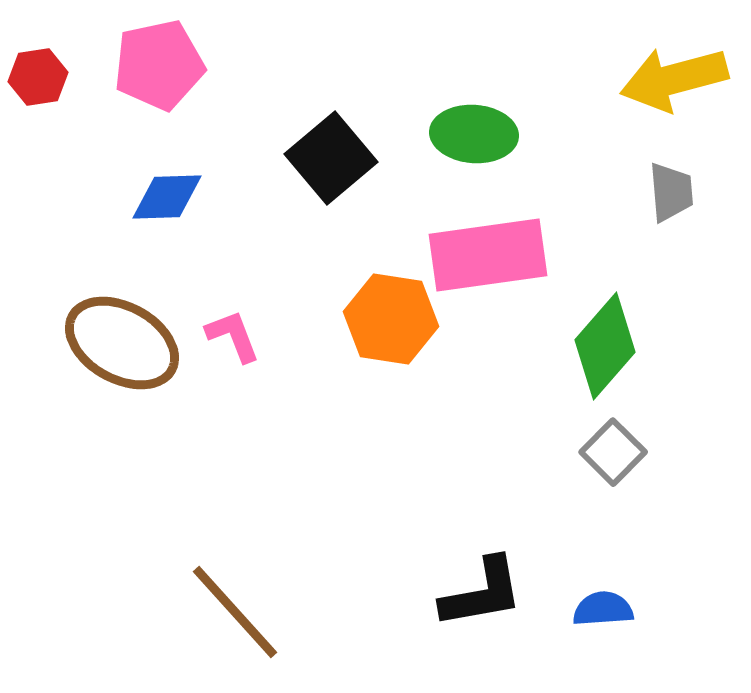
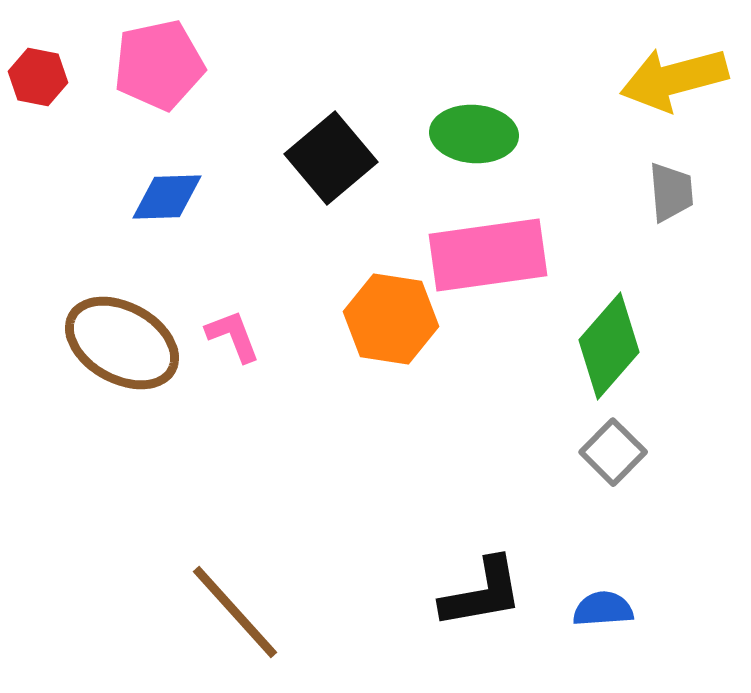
red hexagon: rotated 20 degrees clockwise
green diamond: moved 4 px right
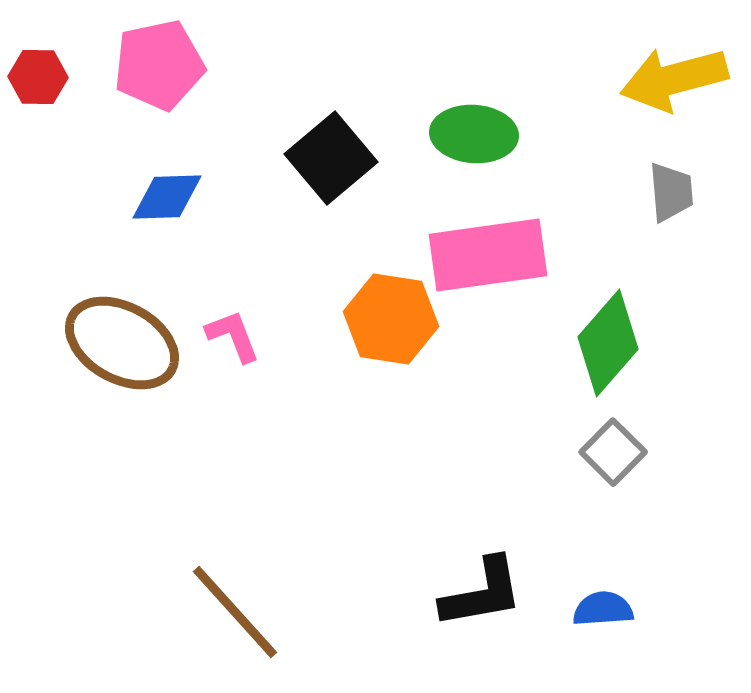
red hexagon: rotated 10 degrees counterclockwise
green diamond: moved 1 px left, 3 px up
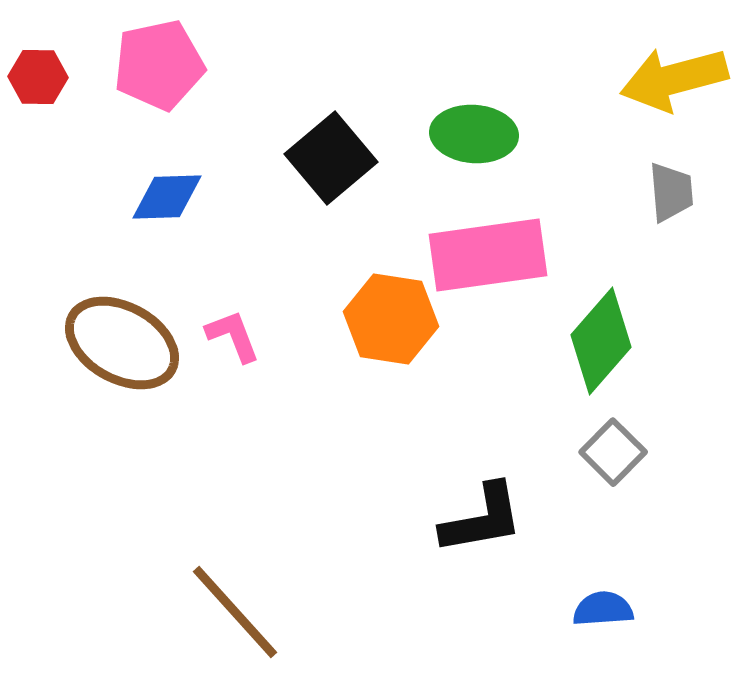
green diamond: moved 7 px left, 2 px up
black L-shape: moved 74 px up
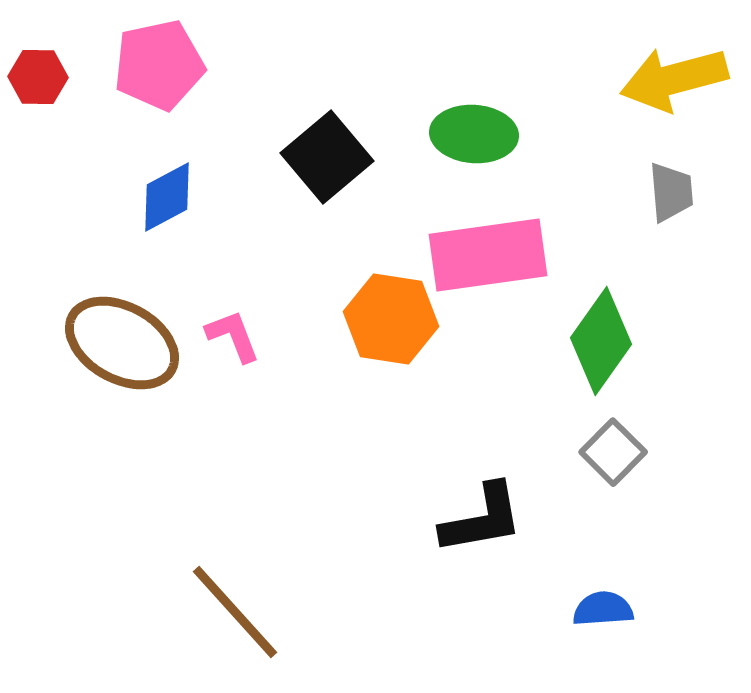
black square: moved 4 px left, 1 px up
blue diamond: rotated 26 degrees counterclockwise
green diamond: rotated 6 degrees counterclockwise
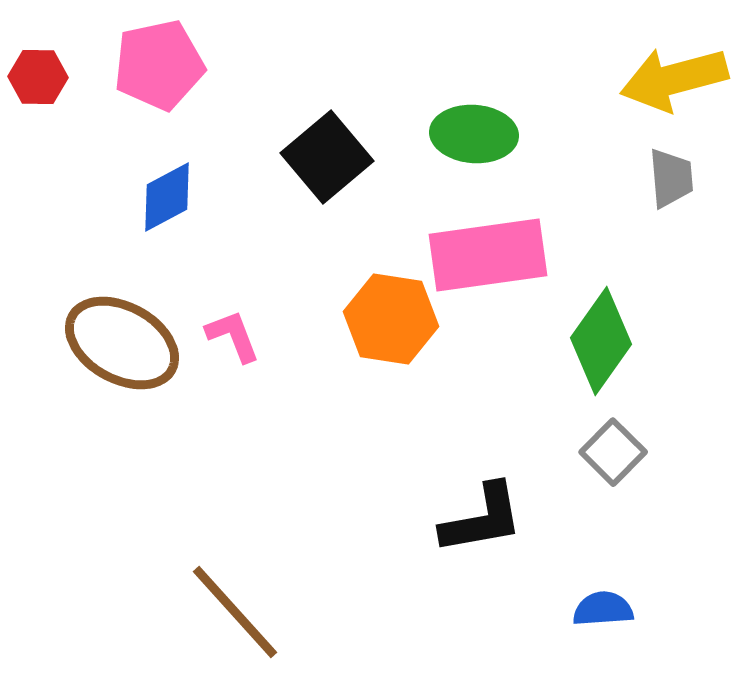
gray trapezoid: moved 14 px up
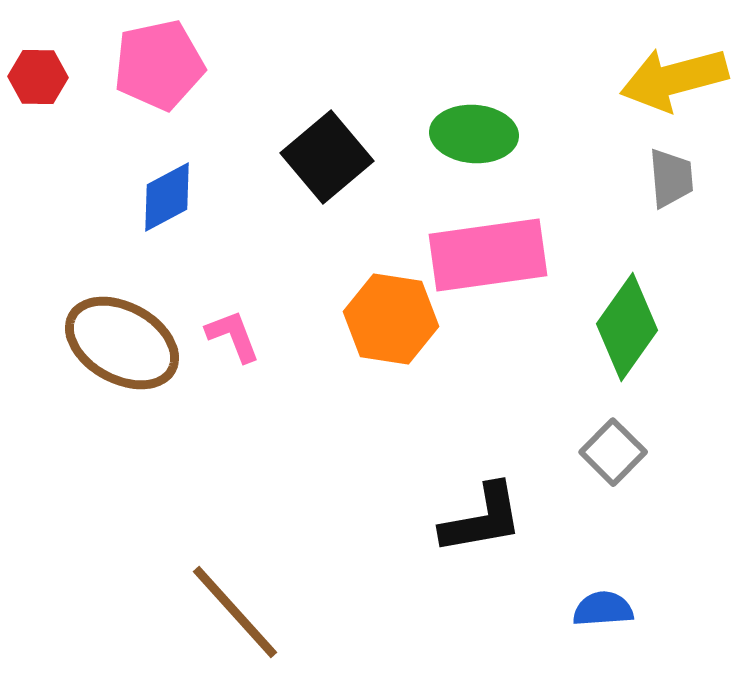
green diamond: moved 26 px right, 14 px up
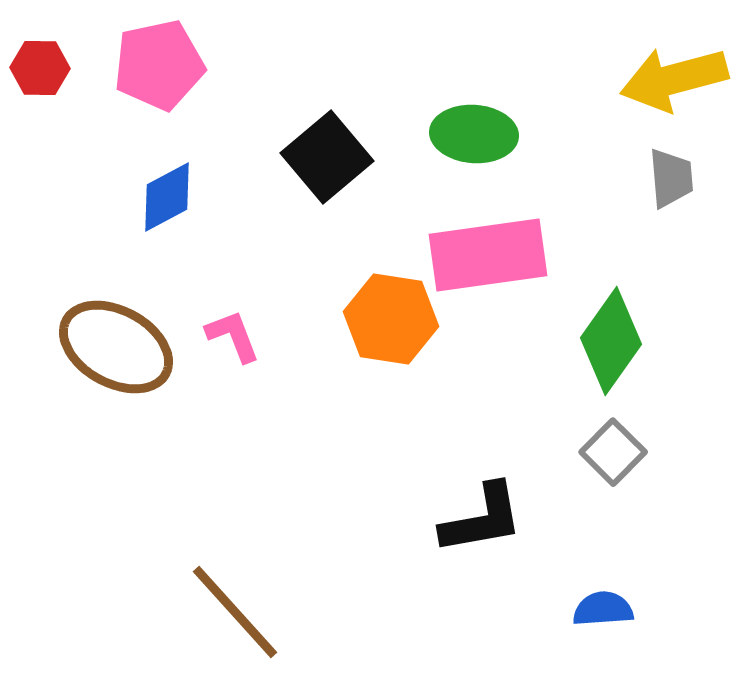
red hexagon: moved 2 px right, 9 px up
green diamond: moved 16 px left, 14 px down
brown ellipse: moved 6 px left, 4 px down
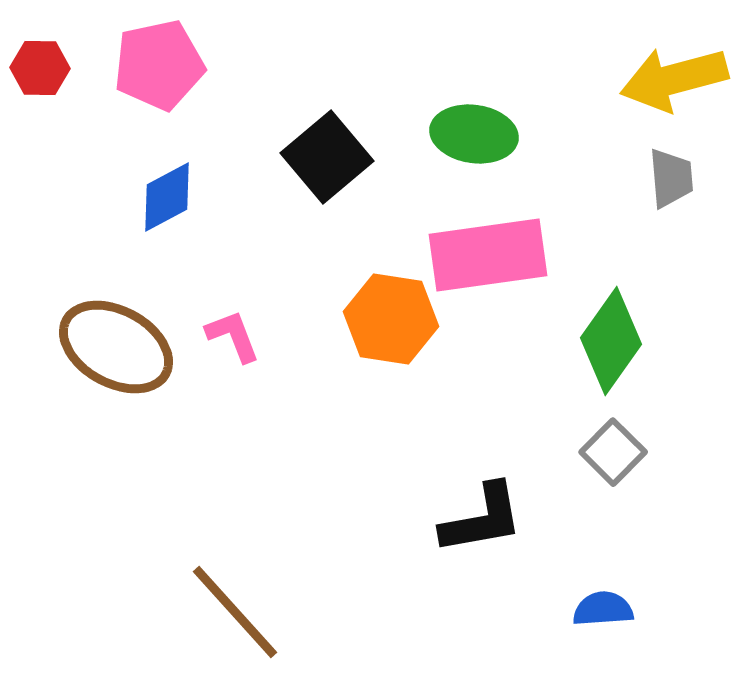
green ellipse: rotated 4 degrees clockwise
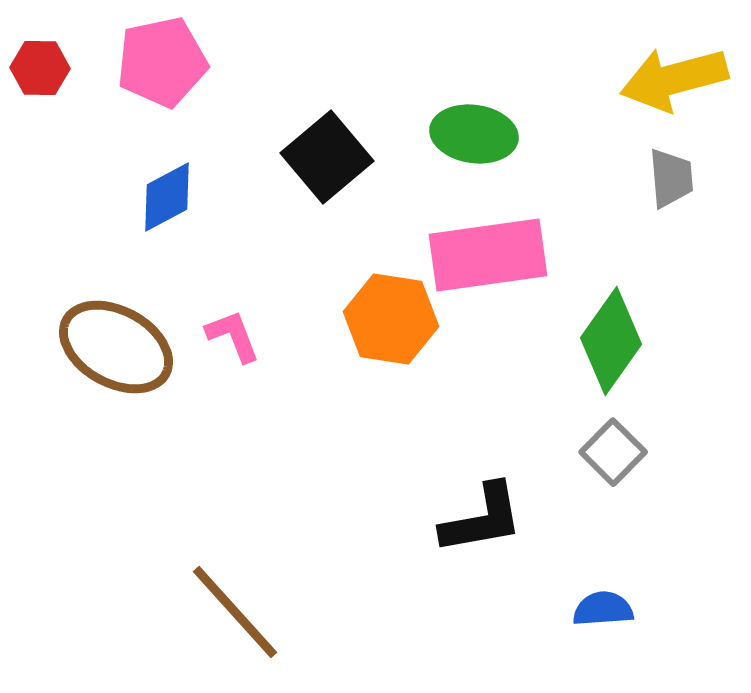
pink pentagon: moved 3 px right, 3 px up
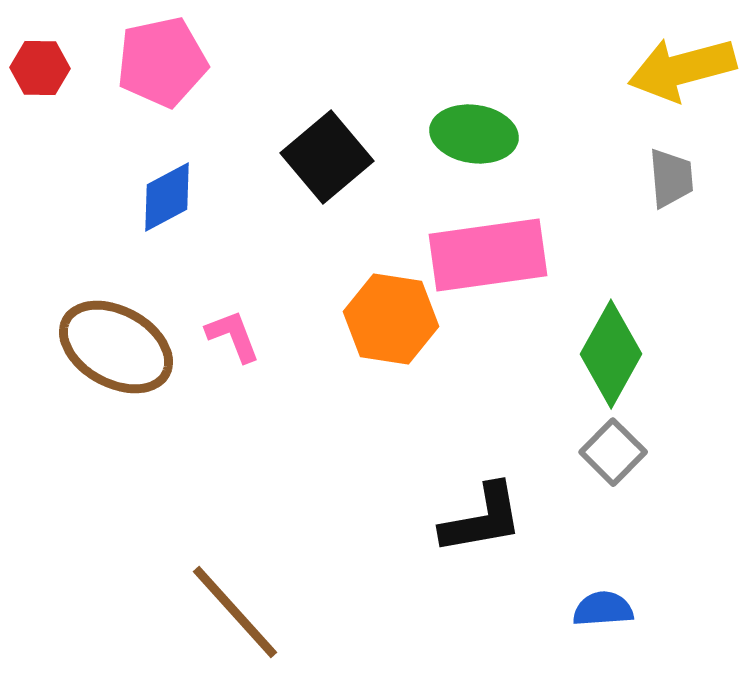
yellow arrow: moved 8 px right, 10 px up
green diamond: moved 13 px down; rotated 6 degrees counterclockwise
